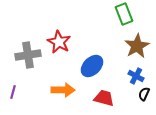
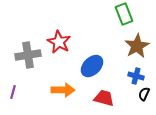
blue cross: rotated 14 degrees counterclockwise
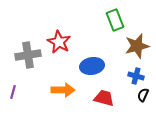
green rectangle: moved 9 px left, 6 px down
brown star: rotated 15 degrees clockwise
blue ellipse: rotated 35 degrees clockwise
black semicircle: moved 1 px left, 1 px down
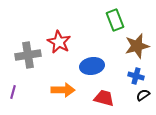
black semicircle: rotated 32 degrees clockwise
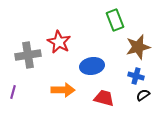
brown star: moved 1 px right, 1 px down
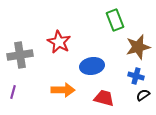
gray cross: moved 8 px left
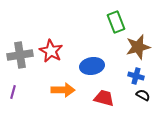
green rectangle: moved 1 px right, 2 px down
red star: moved 8 px left, 9 px down
black semicircle: rotated 64 degrees clockwise
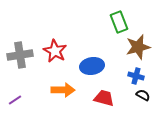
green rectangle: moved 3 px right
red star: moved 4 px right
purple line: moved 2 px right, 8 px down; rotated 40 degrees clockwise
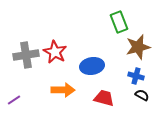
red star: moved 1 px down
gray cross: moved 6 px right
black semicircle: moved 1 px left
purple line: moved 1 px left
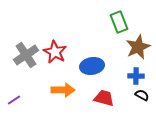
brown star: rotated 10 degrees counterclockwise
gray cross: rotated 25 degrees counterclockwise
blue cross: rotated 14 degrees counterclockwise
